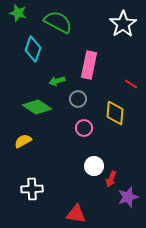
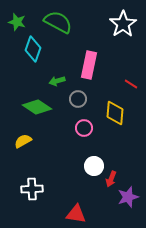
green star: moved 1 px left, 9 px down
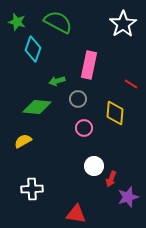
green diamond: rotated 28 degrees counterclockwise
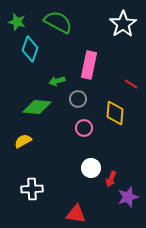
cyan diamond: moved 3 px left
white circle: moved 3 px left, 2 px down
